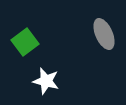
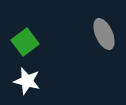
white star: moved 19 px left
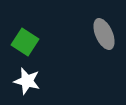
green square: rotated 20 degrees counterclockwise
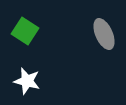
green square: moved 11 px up
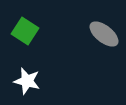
gray ellipse: rotated 28 degrees counterclockwise
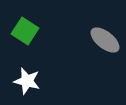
gray ellipse: moved 1 px right, 6 px down
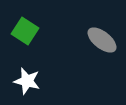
gray ellipse: moved 3 px left
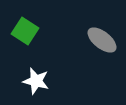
white star: moved 9 px right
